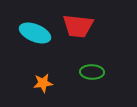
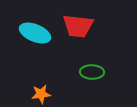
orange star: moved 2 px left, 11 px down
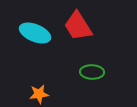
red trapezoid: rotated 52 degrees clockwise
orange star: moved 2 px left
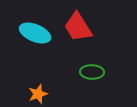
red trapezoid: moved 1 px down
orange star: moved 1 px left; rotated 12 degrees counterclockwise
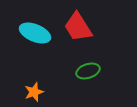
green ellipse: moved 4 px left, 1 px up; rotated 20 degrees counterclockwise
orange star: moved 4 px left, 2 px up
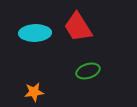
cyan ellipse: rotated 24 degrees counterclockwise
orange star: rotated 12 degrees clockwise
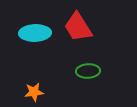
green ellipse: rotated 15 degrees clockwise
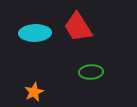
green ellipse: moved 3 px right, 1 px down
orange star: rotated 18 degrees counterclockwise
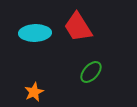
green ellipse: rotated 45 degrees counterclockwise
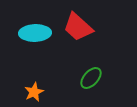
red trapezoid: rotated 16 degrees counterclockwise
green ellipse: moved 6 px down
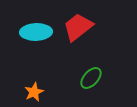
red trapezoid: rotated 100 degrees clockwise
cyan ellipse: moved 1 px right, 1 px up
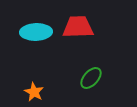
red trapezoid: rotated 36 degrees clockwise
orange star: rotated 18 degrees counterclockwise
